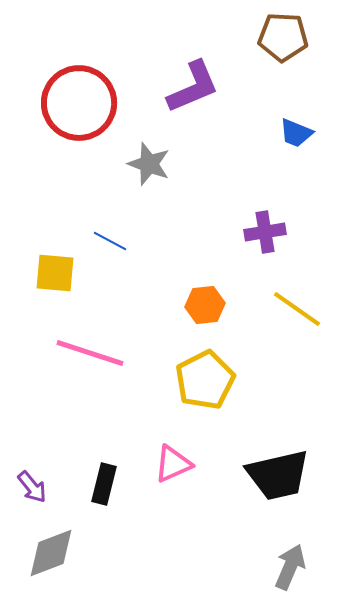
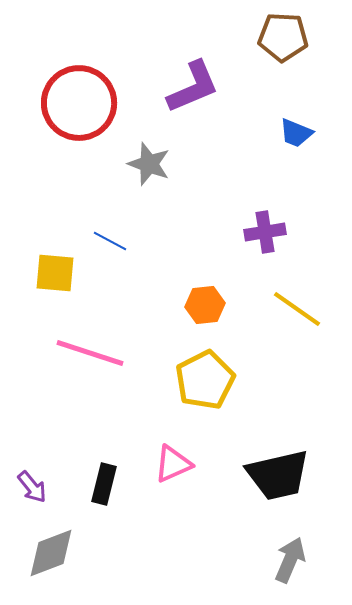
gray arrow: moved 7 px up
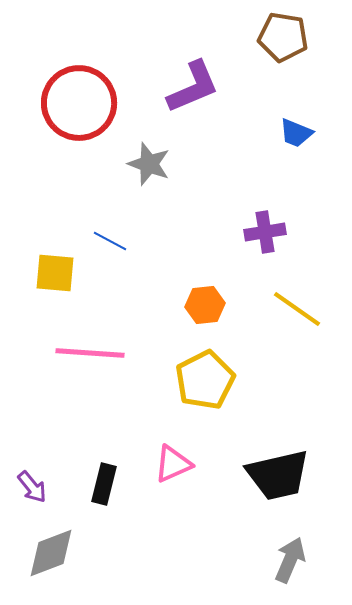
brown pentagon: rotated 6 degrees clockwise
pink line: rotated 14 degrees counterclockwise
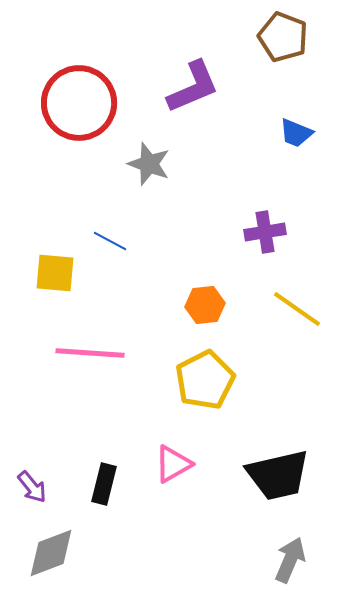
brown pentagon: rotated 12 degrees clockwise
pink triangle: rotated 6 degrees counterclockwise
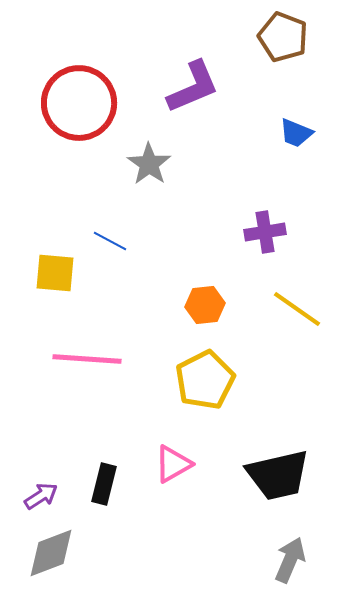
gray star: rotated 15 degrees clockwise
pink line: moved 3 px left, 6 px down
purple arrow: moved 9 px right, 9 px down; rotated 84 degrees counterclockwise
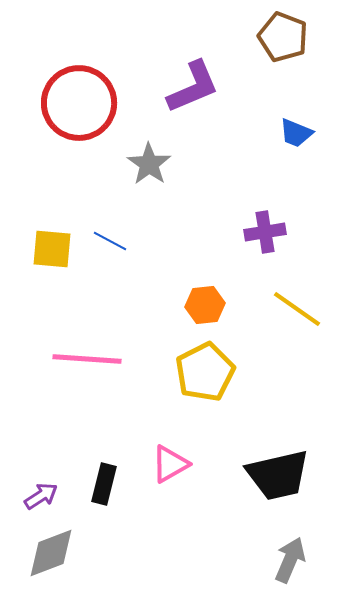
yellow square: moved 3 px left, 24 px up
yellow pentagon: moved 8 px up
pink triangle: moved 3 px left
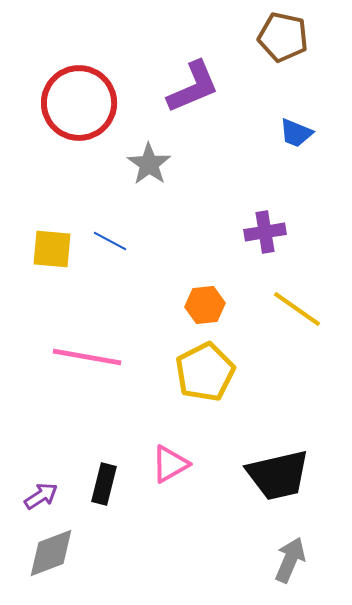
brown pentagon: rotated 9 degrees counterclockwise
pink line: moved 2 px up; rotated 6 degrees clockwise
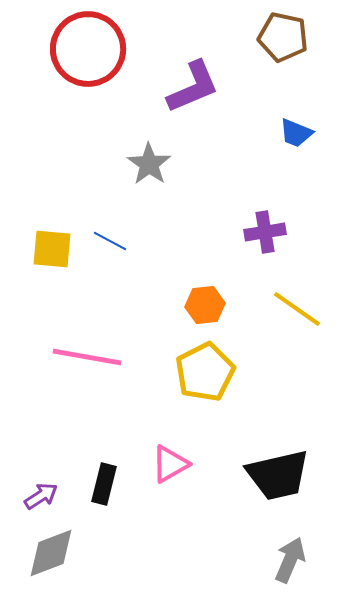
red circle: moved 9 px right, 54 px up
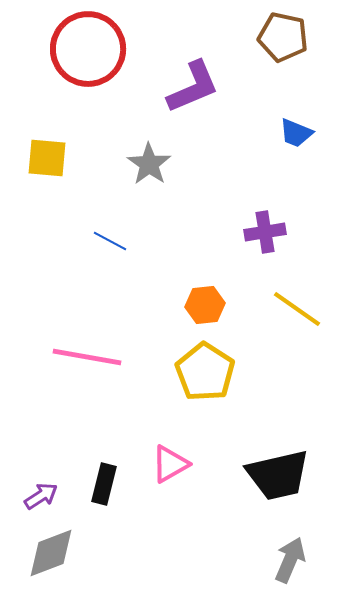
yellow square: moved 5 px left, 91 px up
yellow pentagon: rotated 12 degrees counterclockwise
